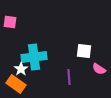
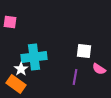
purple line: moved 6 px right; rotated 14 degrees clockwise
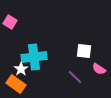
pink square: rotated 24 degrees clockwise
purple line: rotated 56 degrees counterclockwise
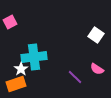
pink square: rotated 32 degrees clockwise
white square: moved 12 px right, 16 px up; rotated 28 degrees clockwise
pink semicircle: moved 2 px left
orange rectangle: rotated 54 degrees counterclockwise
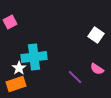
white star: moved 2 px left, 1 px up
